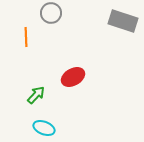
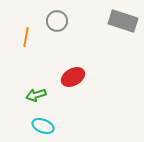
gray circle: moved 6 px right, 8 px down
orange line: rotated 12 degrees clockwise
green arrow: rotated 150 degrees counterclockwise
cyan ellipse: moved 1 px left, 2 px up
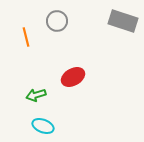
orange line: rotated 24 degrees counterclockwise
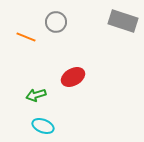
gray circle: moved 1 px left, 1 px down
orange line: rotated 54 degrees counterclockwise
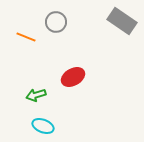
gray rectangle: moved 1 px left; rotated 16 degrees clockwise
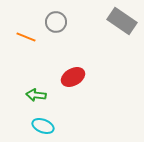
green arrow: rotated 24 degrees clockwise
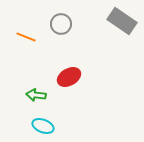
gray circle: moved 5 px right, 2 px down
red ellipse: moved 4 px left
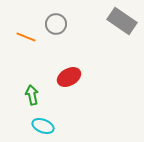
gray circle: moved 5 px left
green arrow: moved 4 px left; rotated 72 degrees clockwise
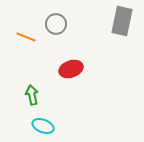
gray rectangle: rotated 68 degrees clockwise
red ellipse: moved 2 px right, 8 px up; rotated 10 degrees clockwise
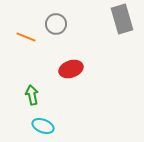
gray rectangle: moved 2 px up; rotated 28 degrees counterclockwise
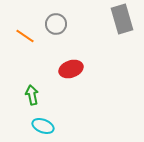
orange line: moved 1 px left, 1 px up; rotated 12 degrees clockwise
